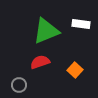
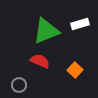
white rectangle: moved 1 px left; rotated 24 degrees counterclockwise
red semicircle: moved 1 px up; rotated 42 degrees clockwise
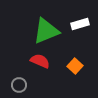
orange square: moved 4 px up
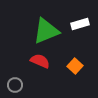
gray circle: moved 4 px left
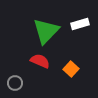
green triangle: rotated 24 degrees counterclockwise
orange square: moved 4 px left, 3 px down
gray circle: moved 2 px up
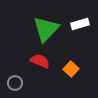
green triangle: moved 2 px up
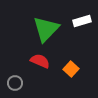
white rectangle: moved 2 px right, 3 px up
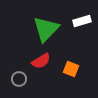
red semicircle: moved 1 px right; rotated 126 degrees clockwise
orange square: rotated 21 degrees counterclockwise
gray circle: moved 4 px right, 4 px up
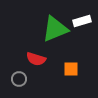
green triangle: moved 9 px right; rotated 24 degrees clockwise
red semicircle: moved 5 px left, 2 px up; rotated 48 degrees clockwise
orange square: rotated 21 degrees counterclockwise
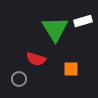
white rectangle: moved 1 px right
green triangle: rotated 40 degrees counterclockwise
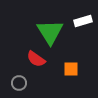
green triangle: moved 5 px left, 3 px down
red semicircle: rotated 18 degrees clockwise
gray circle: moved 4 px down
